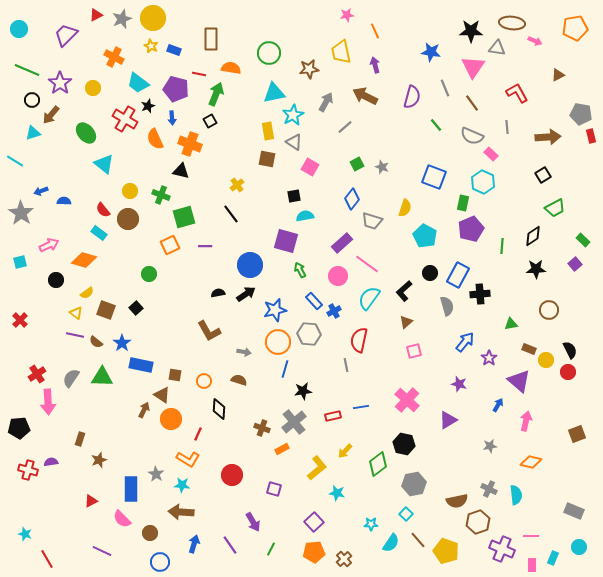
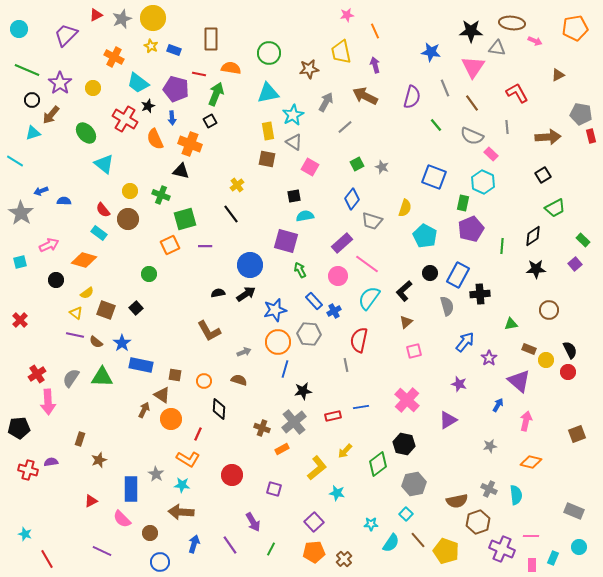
cyan triangle at (274, 93): moved 6 px left
green square at (184, 217): moved 1 px right, 2 px down
gray arrow at (244, 352): rotated 32 degrees counterclockwise
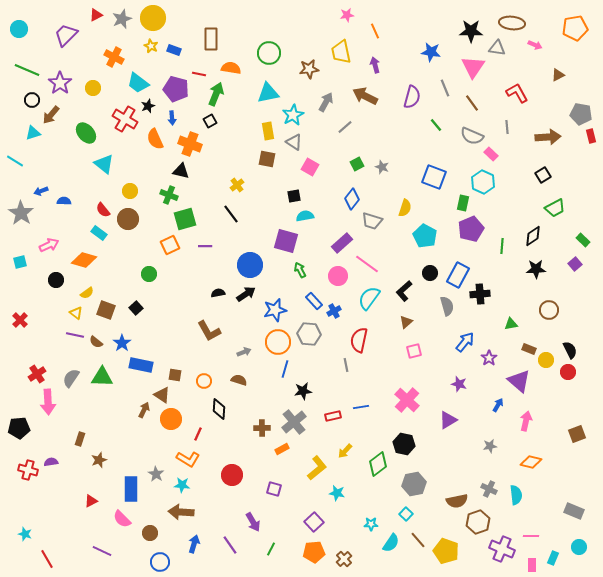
pink arrow at (535, 41): moved 4 px down
green cross at (161, 195): moved 8 px right
brown cross at (262, 428): rotated 21 degrees counterclockwise
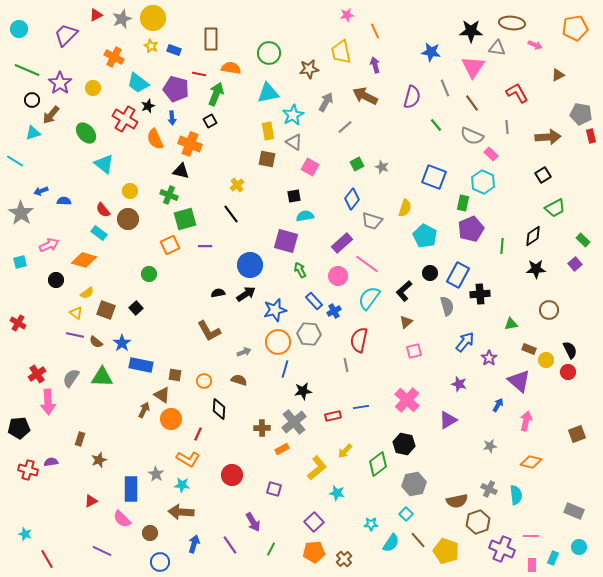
red cross at (20, 320): moved 2 px left, 3 px down; rotated 14 degrees counterclockwise
